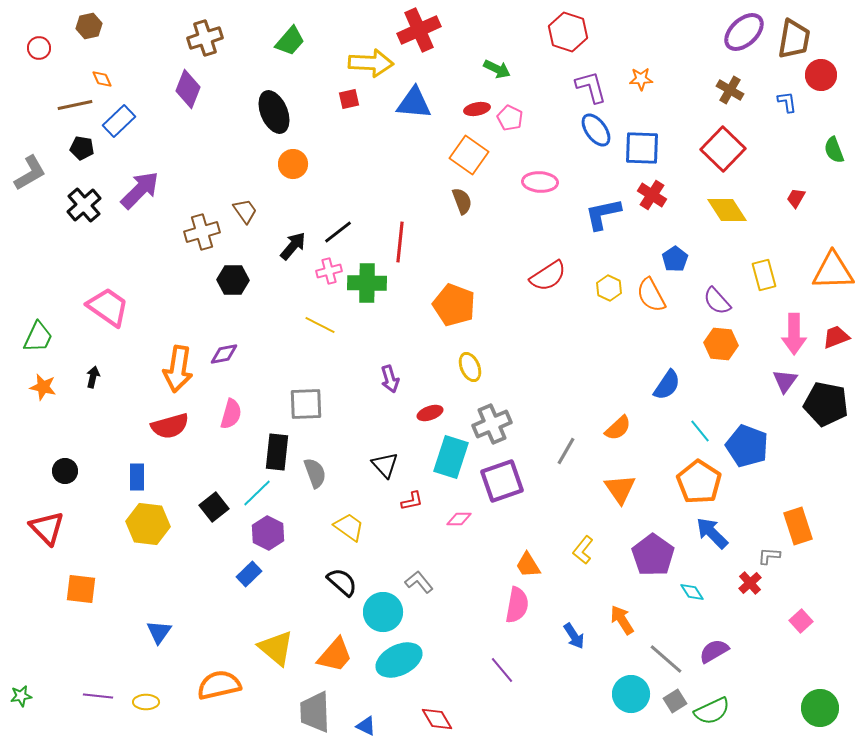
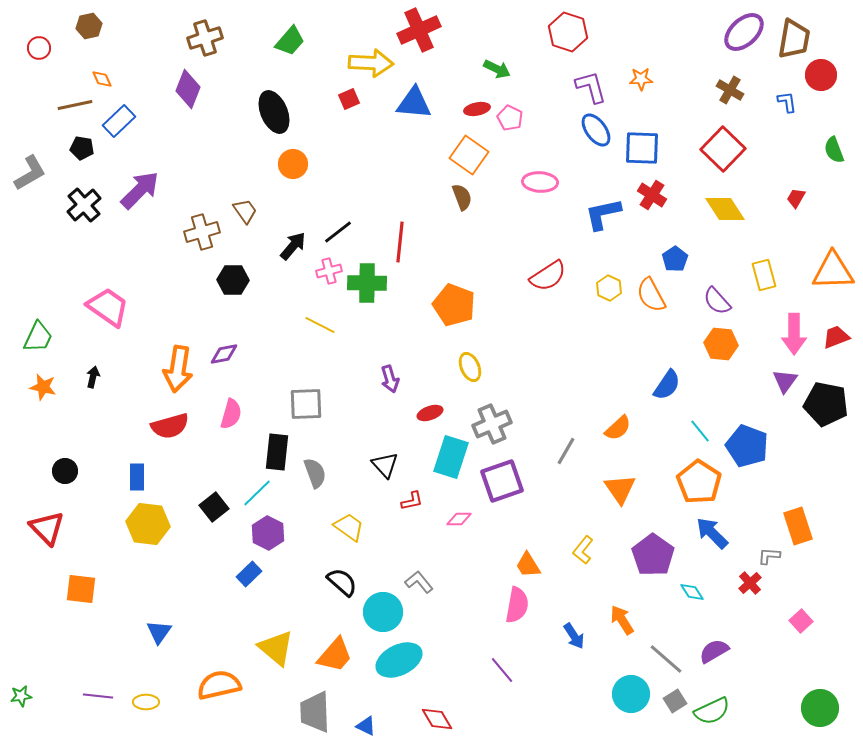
red square at (349, 99): rotated 10 degrees counterclockwise
brown semicircle at (462, 201): moved 4 px up
yellow diamond at (727, 210): moved 2 px left, 1 px up
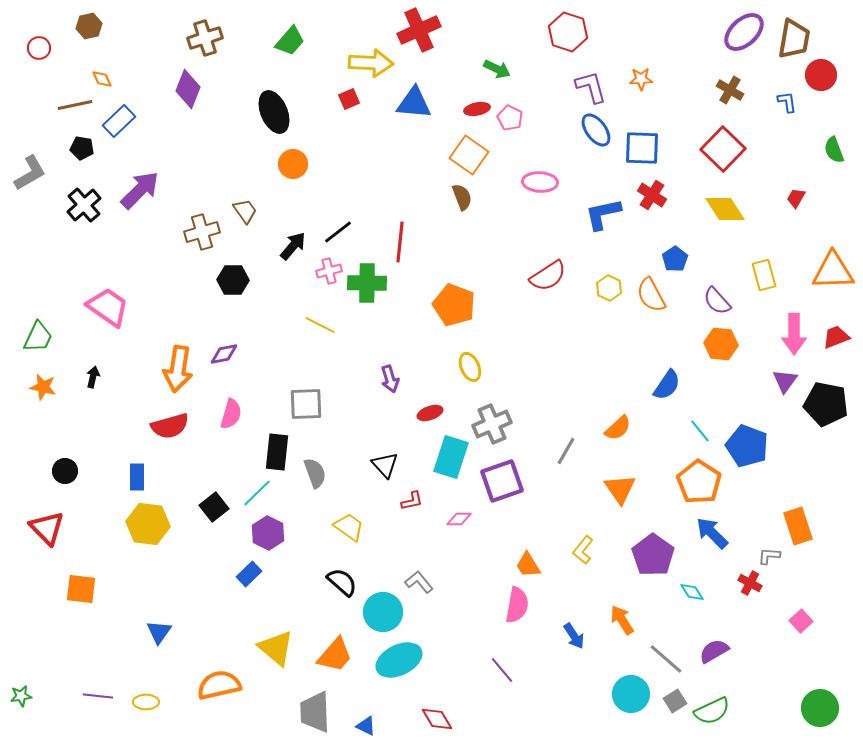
red cross at (750, 583): rotated 20 degrees counterclockwise
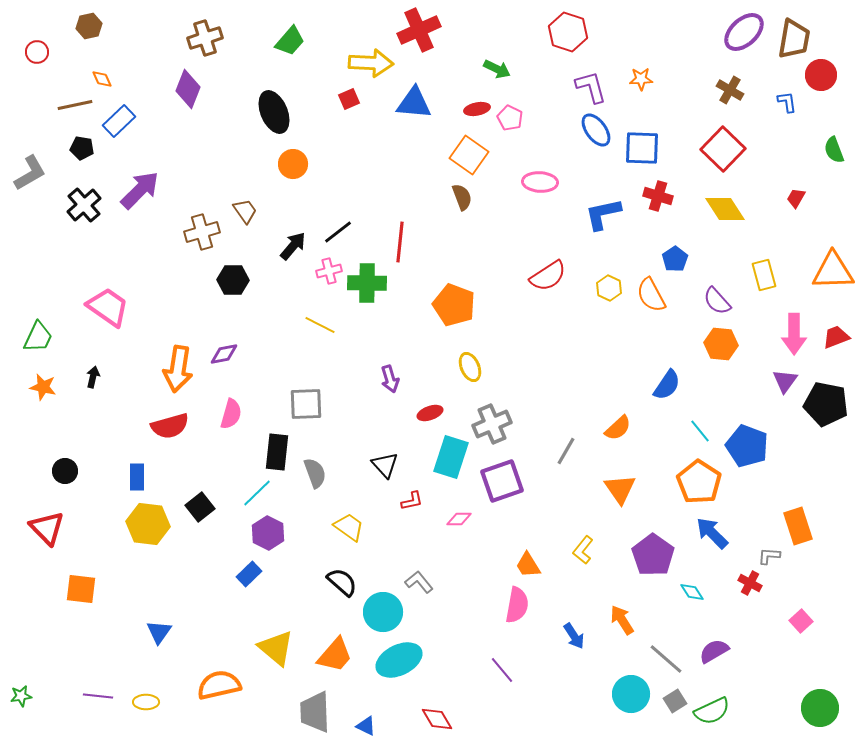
red circle at (39, 48): moved 2 px left, 4 px down
red cross at (652, 195): moved 6 px right, 1 px down; rotated 16 degrees counterclockwise
black square at (214, 507): moved 14 px left
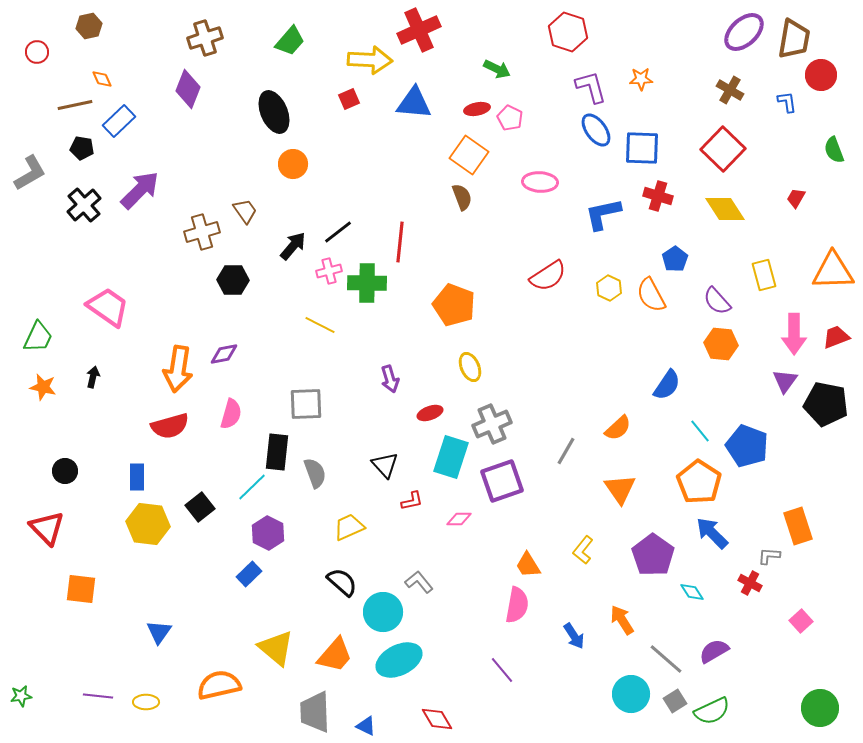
yellow arrow at (371, 63): moved 1 px left, 3 px up
cyan line at (257, 493): moved 5 px left, 6 px up
yellow trapezoid at (349, 527): rotated 60 degrees counterclockwise
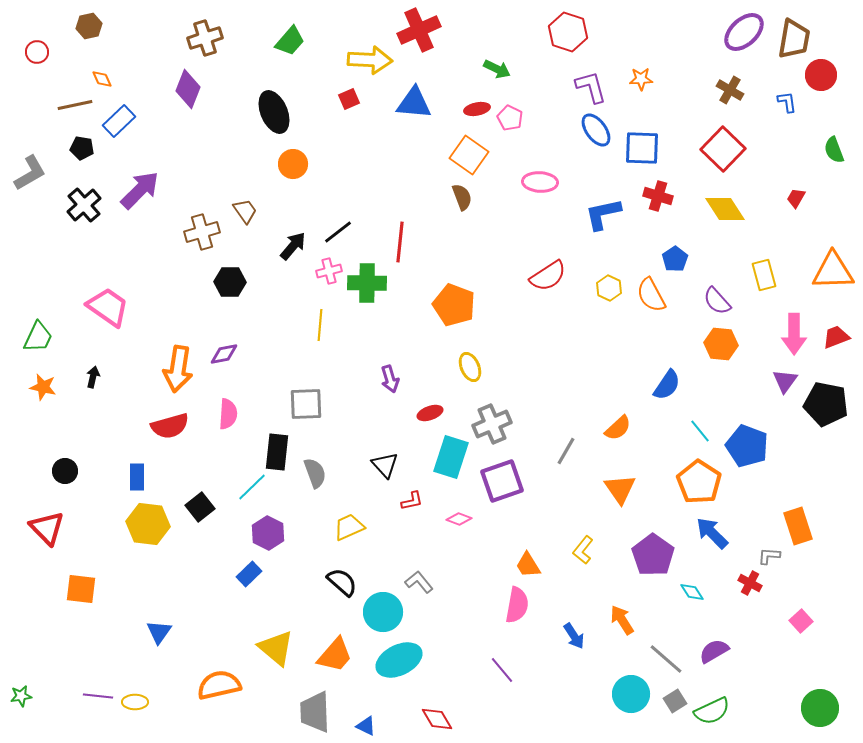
black hexagon at (233, 280): moved 3 px left, 2 px down
yellow line at (320, 325): rotated 68 degrees clockwise
pink semicircle at (231, 414): moved 3 px left; rotated 12 degrees counterclockwise
pink diamond at (459, 519): rotated 20 degrees clockwise
yellow ellipse at (146, 702): moved 11 px left
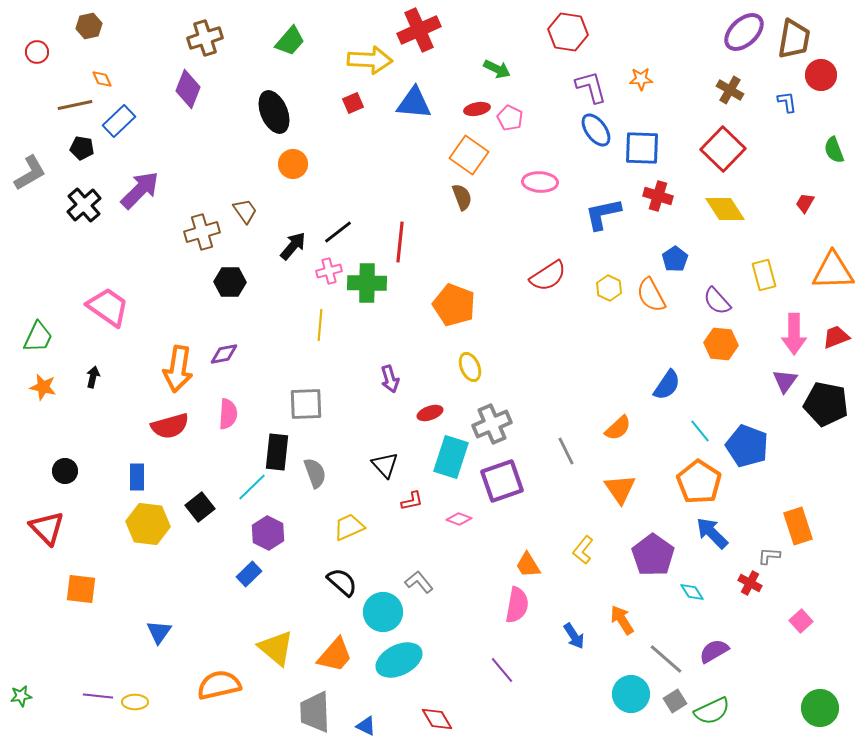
red hexagon at (568, 32): rotated 9 degrees counterclockwise
red square at (349, 99): moved 4 px right, 4 px down
red trapezoid at (796, 198): moved 9 px right, 5 px down
gray line at (566, 451): rotated 56 degrees counterclockwise
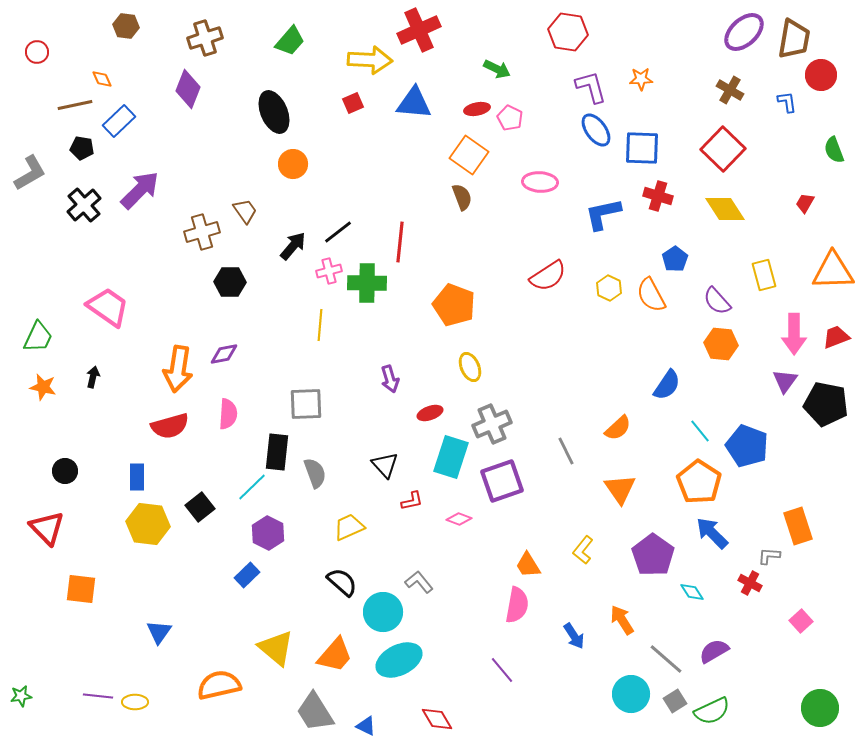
brown hexagon at (89, 26): moved 37 px right; rotated 20 degrees clockwise
blue rectangle at (249, 574): moved 2 px left, 1 px down
gray trapezoid at (315, 712): rotated 30 degrees counterclockwise
